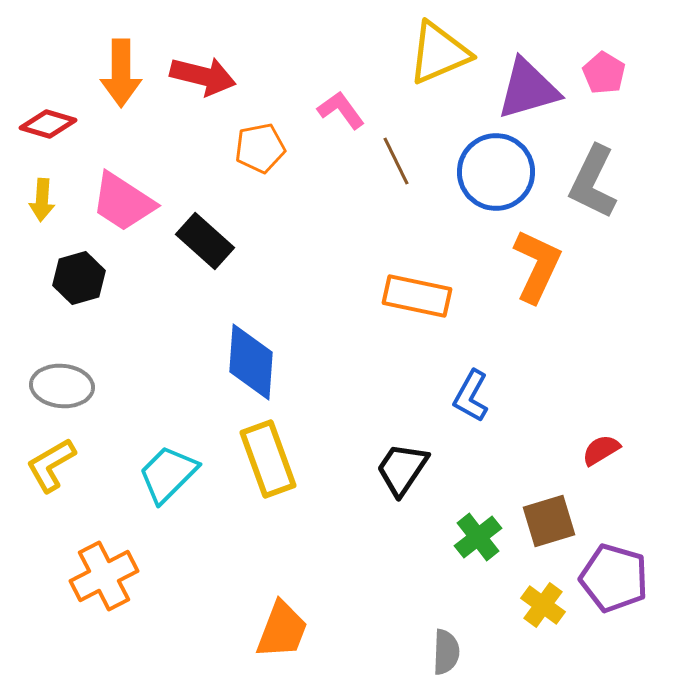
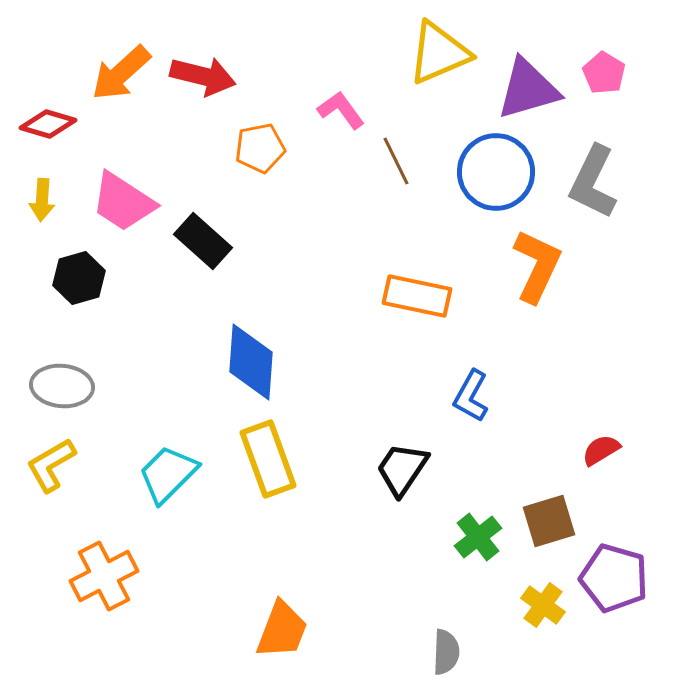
orange arrow: rotated 48 degrees clockwise
black rectangle: moved 2 px left
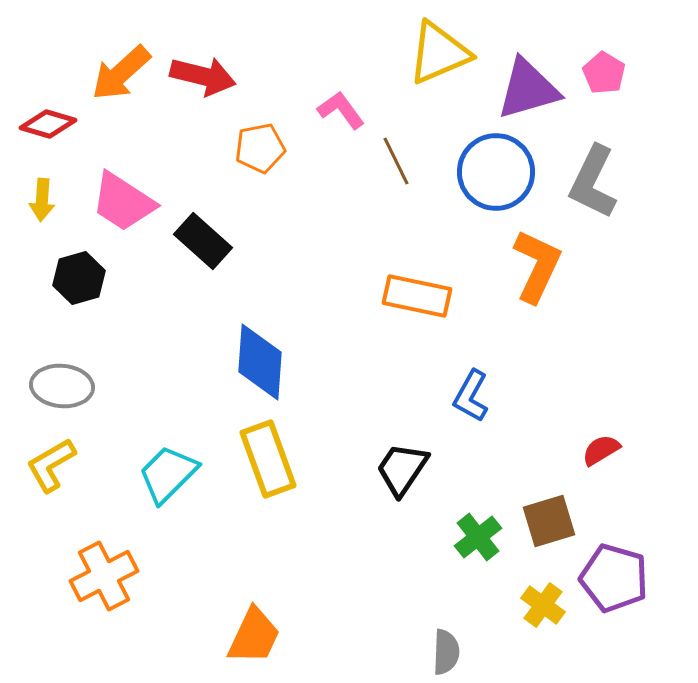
blue diamond: moved 9 px right
orange trapezoid: moved 28 px left, 6 px down; rotated 4 degrees clockwise
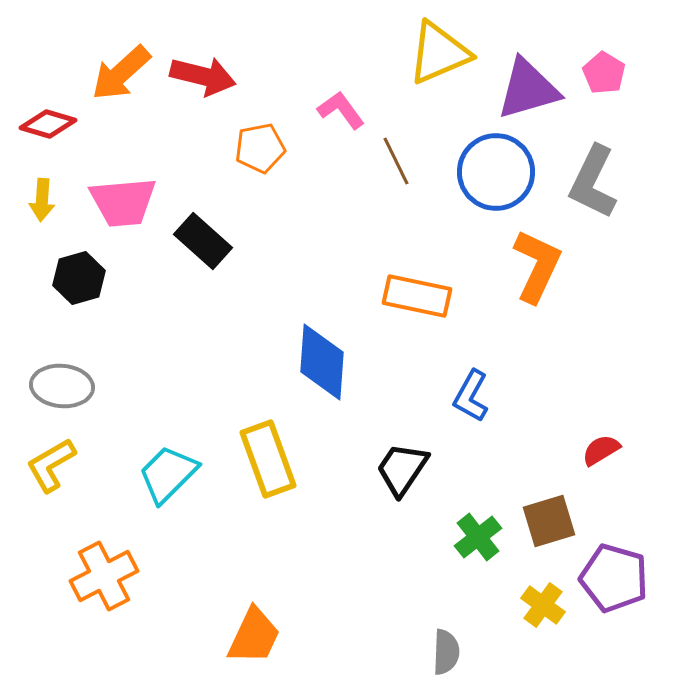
pink trapezoid: rotated 38 degrees counterclockwise
blue diamond: moved 62 px right
